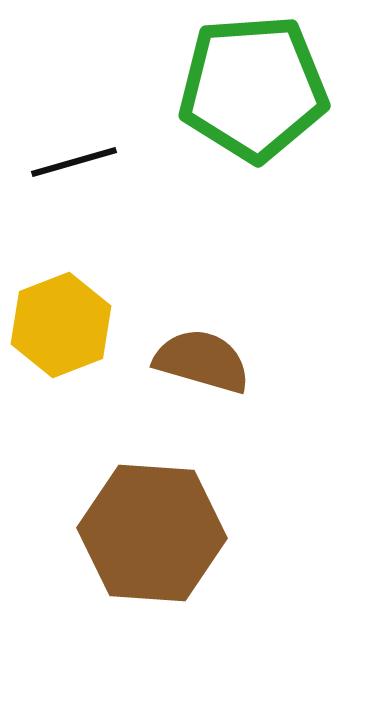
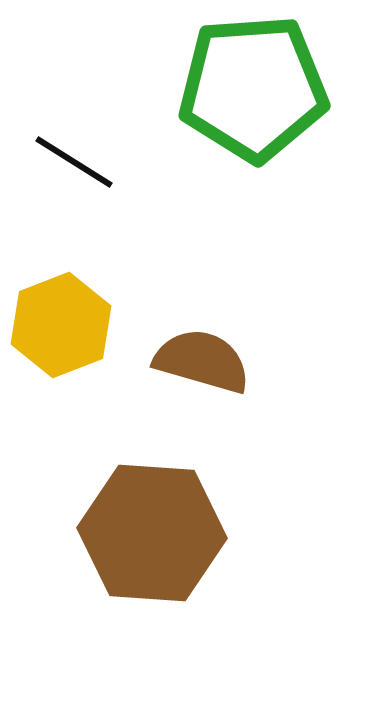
black line: rotated 48 degrees clockwise
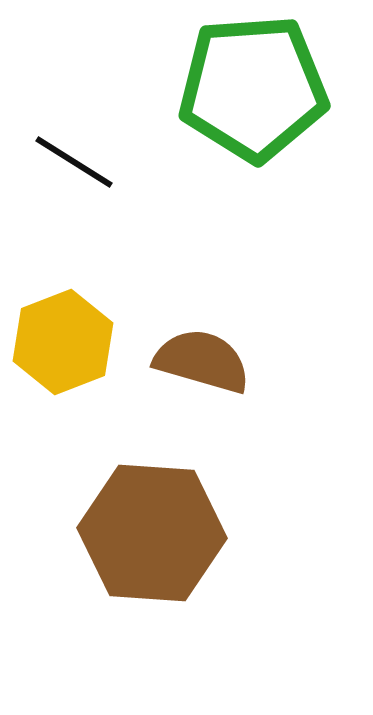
yellow hexagon: moved 2 px right, 17 px down
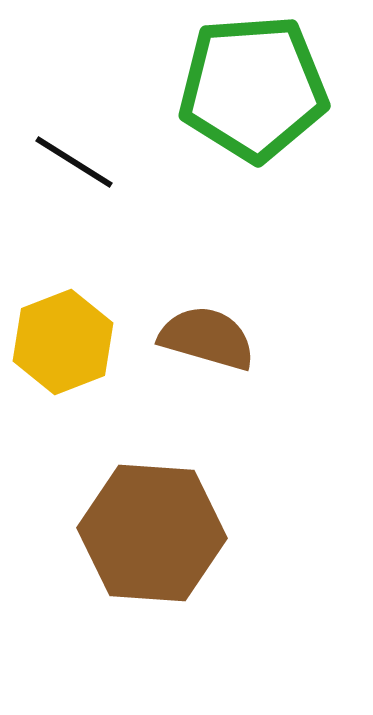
brown semicircle: moved 5 px right, 23 px up
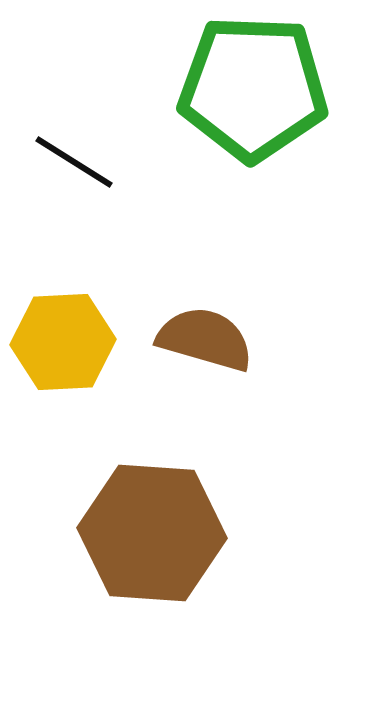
green pentagon: rotated 6 degrees clockwise
brown semicircle: moved 2 px left, 1 px down
yellow hexagon: rotated 18 degrees clockwise
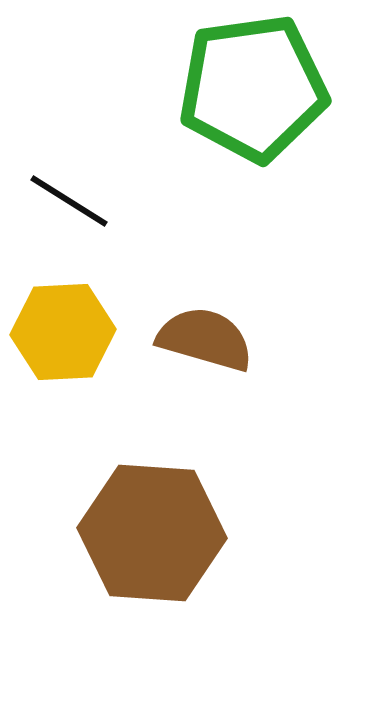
green pentagon: rotated 10 degrees counterclockwise
black line: moved 5 px left, 39 px down
yellow hexagon: moved 10 px up
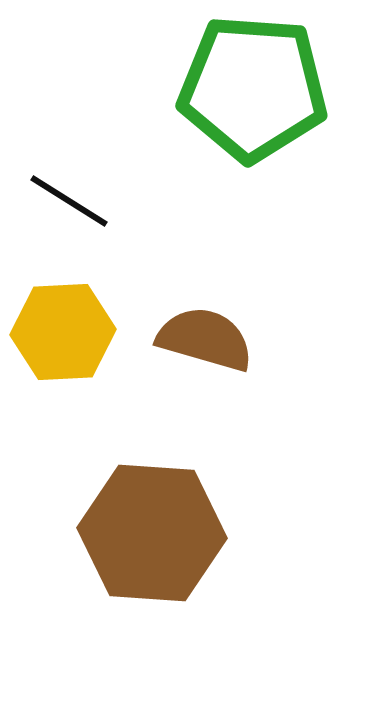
green pentagon: rotated 12 degrees clockwise
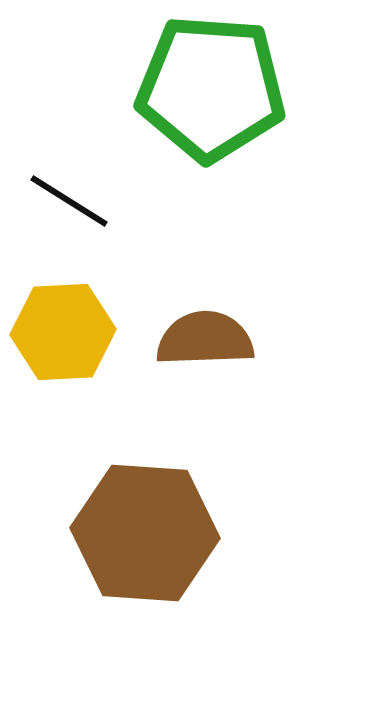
green pentagon: moved 42 px left
brown semicircle: rotated 18 degrees counterclockwise
brown hexagon: moved 7 px left
